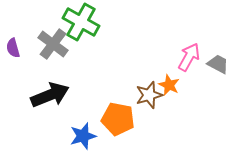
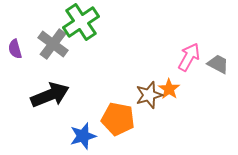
green cross: rotated 27 degrees clockwise
purple semicircle: moved 2 px right, 1 px down
orange star: moved 4 px down; rotated 10 degrees clockwise
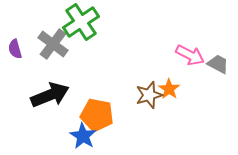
pink arrow: moved 1 px right, 2 px up; rotated 88 degrees clockwise
orange pentagon: moved 21 px left, 4 px up
blue star: rotated 24 degrees counterclockwise
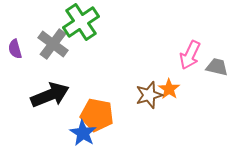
pink arrow: rotated 88 degrees clockwise
gray trapezoid: moved 1 px left, 3 px down; rotated 15 degrees counterclockwise
blue star: moved 3 px up
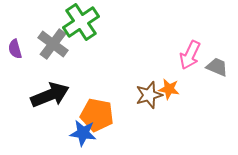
gray trapezoid: rotated 10 degrees clockwise
orange star: rotated 25 degrees counterclockwise
blue star: rotated 24 degrees counterclockwise
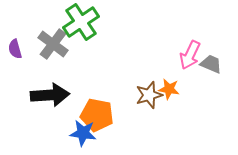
gray trapezoid: moved 6 px left, 3 px up
black arrow: rotated 18 degrees clockwise
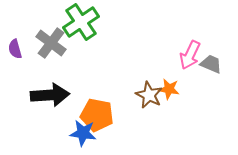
gray cross: moved 2 px left, 1 px up
brown star: rotated 28 degrees counterclockwise
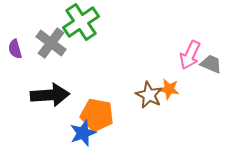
blue star: rotated 28 degrees counterclockwise
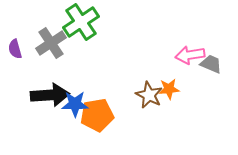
gray cross: rotated 20 degrees clockwise
pink arrow: rotated 56 degrees clockwise
orange star: rotated 15 degrees counterclockwise
orange pentagon: rotated 20 degrees counterclockwise
blue star: moved 8 px left, 29 px up; rotated 20 degrees clockwise
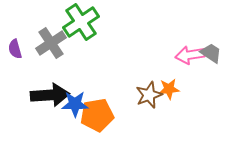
gray trapezoid: moved 11 px up; rotated 10 degrees clockwise
brown star: rotated 24 degrees clockwise
